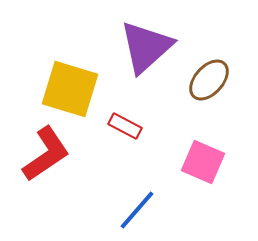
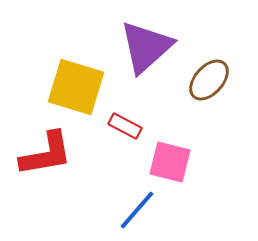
yellow square: moved 6 px right, 2 px up
red L-shape: rotated 24 degrees clockwise
pink square: moved 33 px left; rotated 9 degrees counterclockwise
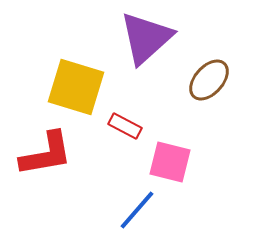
purple triangle: moved 9 px up
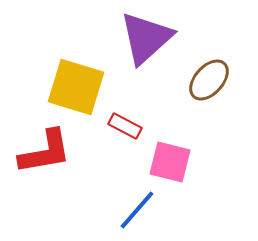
red L-shape: moved 1 px left, 2 px up
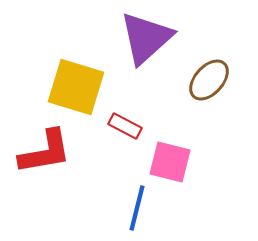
blue line: moved 2 px up; rotated 27 degrees counterclockwise
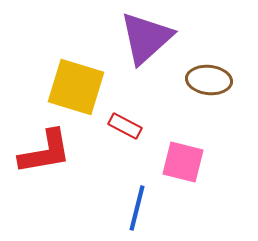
brown ellipse: rotated 54 degrees clockwise
pink square: moved 13 px right
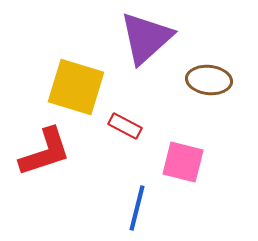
red L-shape: rotated 8 degrees counterclockwise
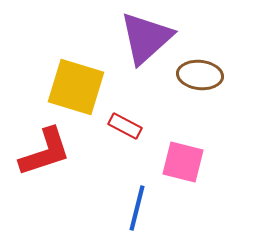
brown ellipse: moved 9 px left, 5 px up
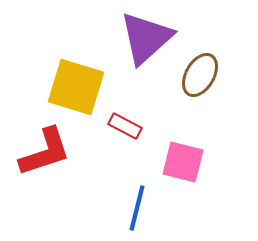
brown ellipse: rotated 66 degrees counterclockwise
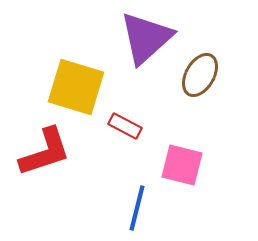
pink square: moved 1 px left, 3 px down
